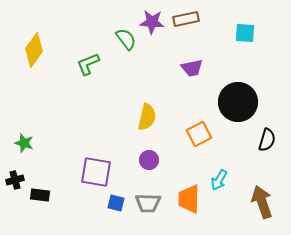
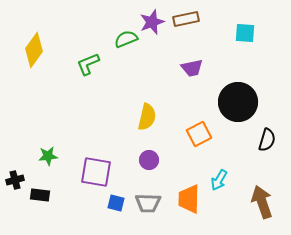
purple star: rotated 25 degrees counterclockwise
green semicircle: rotated 75 degrees counterclockwise
green star: moved 24 px right, 13 px down; rotated 24 degrees counterclockwise
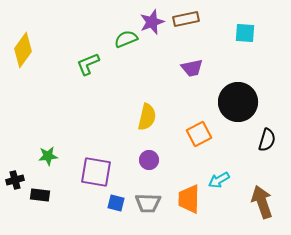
yellow diamond: moved 11 px left
cyan arrow: rotated 30 degrees clockwise
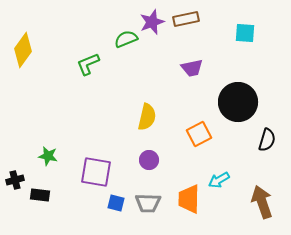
green star: rotated 18 degrees clockwise
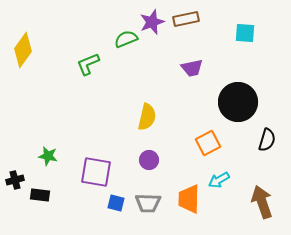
orange square: moved 9 px right, 9 px down
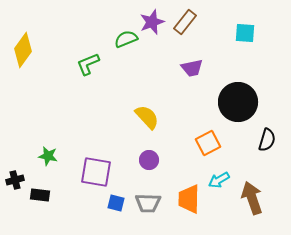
brown rectangle: moved 1 px left, 3 px down; rotated 40 degrees counterclockwise
yellow semicircle: rotated 56 degrees counterclockwise
brown arrow: moved 10 px left, 4 px up
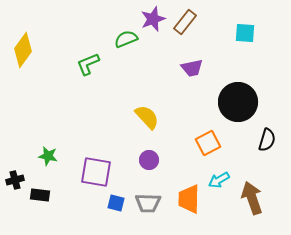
purple star: moved 1 px right, 3 px up
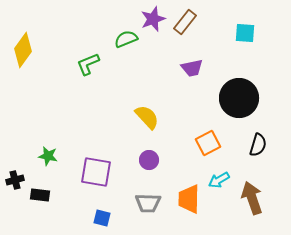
black circle: moved 1 px right, 4 px up
black semicircle: moved 9 px left, 5 px down
blue square: moved 14 px left, 15 px down
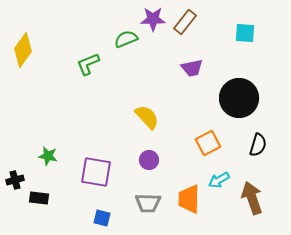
purple star: rotated 20 degrees clockwise
black rectangle: moved 1 px left, 3 px down
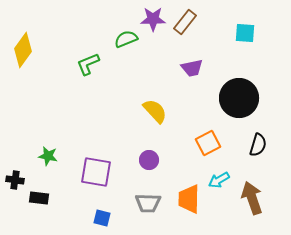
yellow semicircle: moved 8 px right, 6 px up
black cross: rotated 24 degrees clockwise
